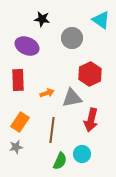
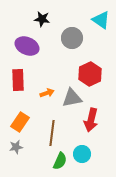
brown line: moved 3 px down
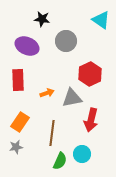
gray circle: moved 6 px left, 3 px down
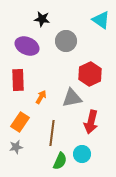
orange arrow: moved 6 px left, 4 px down; rotated 40 degrees counterclockwise
red arrow: moved 2 px down
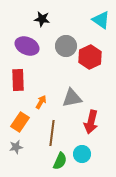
gray circle: moved 5 px down
red hexagon: moved 17 px up
orange arrow: moved 5 px down
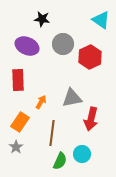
gray circle: moved 3 px left, 2 px up
red arrow: moved 3 px up
gray star: rotated 24 degrees counterclockwise
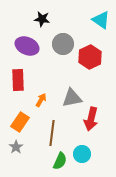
orange arrow: moved 2 px up
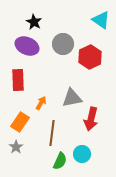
black star: moved 8 px left, 3 px down; rotated 21 degrees clockwise
orange arrow: moved 3 px down
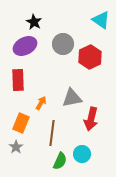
purple ellipse: moved 2 px left; rotated 50 degrees counterclockwise
orange rectangle: moved 1 px right, 1 px down; rotated 12 degrees counterclockwise
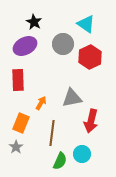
cyan triangle: moved 15 px left, 4 px down
red arrow: moved 2 px down
